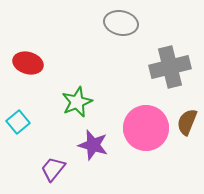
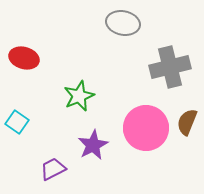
gray ellipse: moved 2 px right
red ellipse: moved 4 px left, 5 px up
green star: moved 2 px right, 6 px up
cyan square: moved 1 px left; rotated 15 degrees counterclockwise
purple star: rotated 28 degrees clockwise
purple trapezoid: rotated 24 degrees clockwise
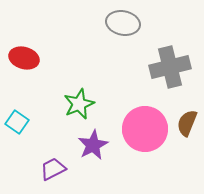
green star: moved 8 px down
brown semicircle: moved 1 px down
pink circle: moved 1 px left, 1 px down
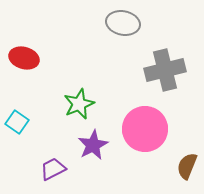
gray cross: moved 5 px left, 3 px down
brown semicircle: moved 43 px down
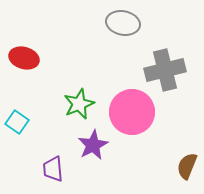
pink circle: moved 13 px left, 17 px up
purple trapezoid: rotated 68 degrees counterclockwise
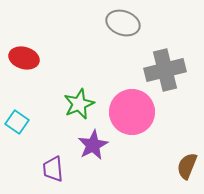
gray ellipse: rotated 8 degrees clockwise
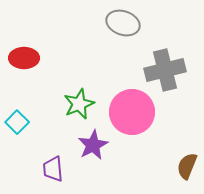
red ellipse: rotated 16 degrees counterclockwise
cyan square: rotated 10 degrees clockwise
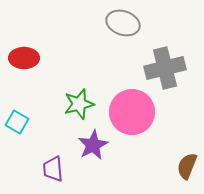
gray cross: moved 2 px up
green star: rotated 8 degrees clockwise
cyan square: rotated 15 degrees counterclockwise
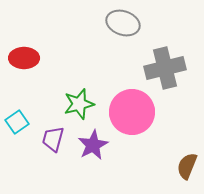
cyan square: rotated 25 degrees clockwise
purple trapezoid: moved 30 px up; rotated 20 degrees clockwise
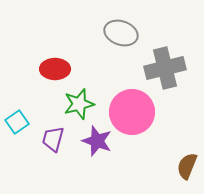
gray ellipse: moved 2 px left, 10 px down
red ellipse: moved 31 px right, 11 px down
purple star: moved 4 px right, 4 px up; rotated 24 degrees counterclockwise
